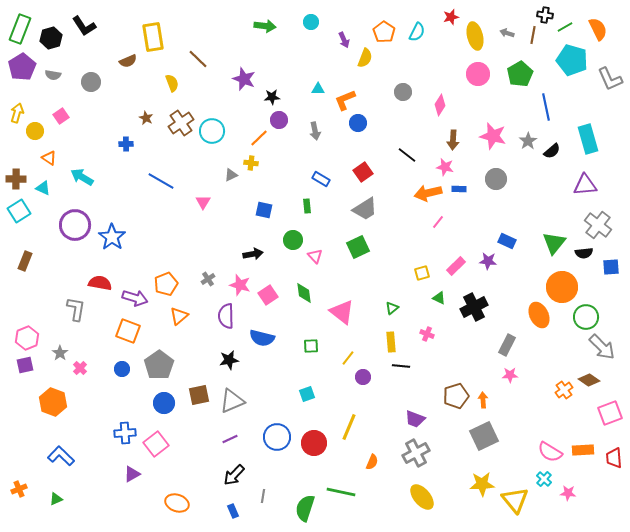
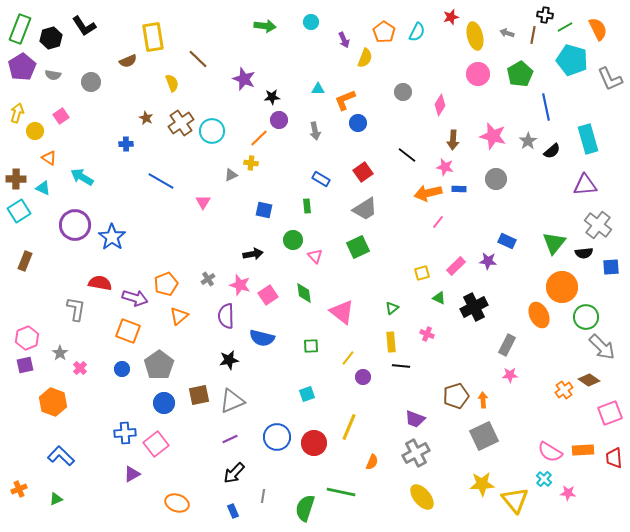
black arrow at (234, 475): moved 2 px up
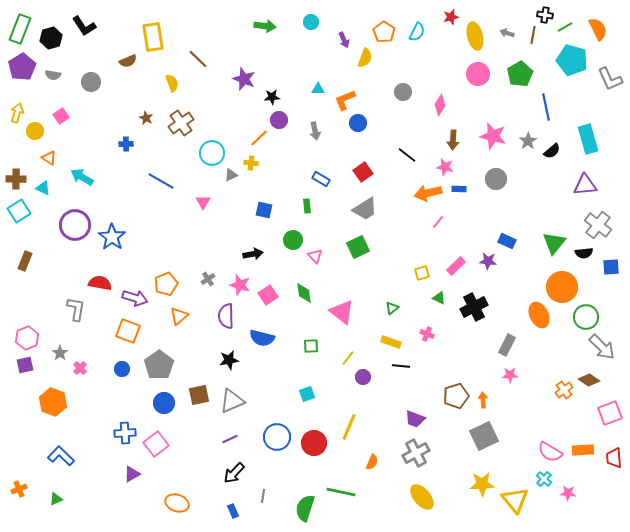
cyan circle at (212, 131): moved 22 px down
yellow rectangle at (391, 342): rotated 66 degrees counterclockwise
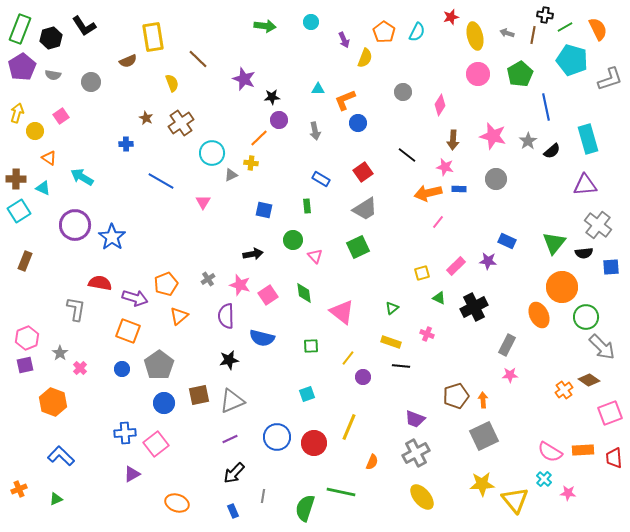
gray L-shape at (610, 79): rotated 84 degrees counterclockwise
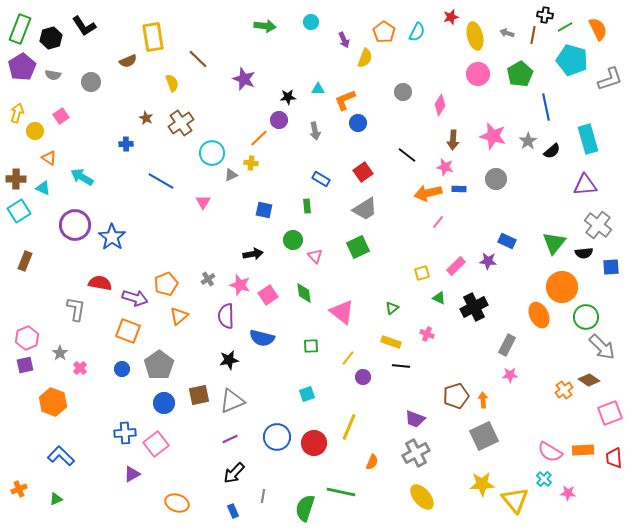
black star at (272, 97): moved 16 px right
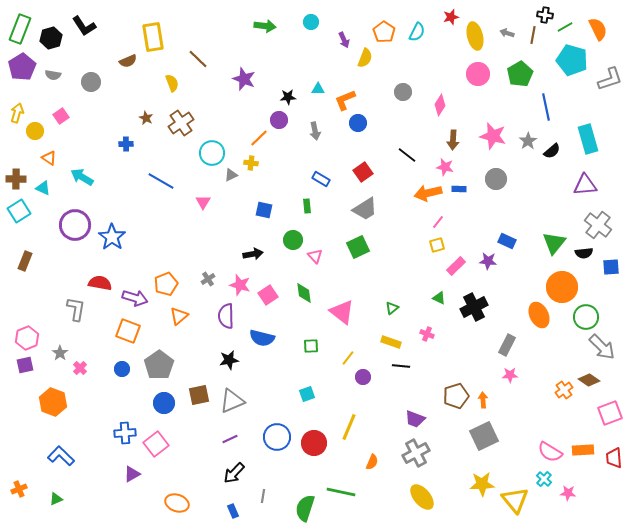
yellow square at (422, 273): moved 15 px right, 28 px up
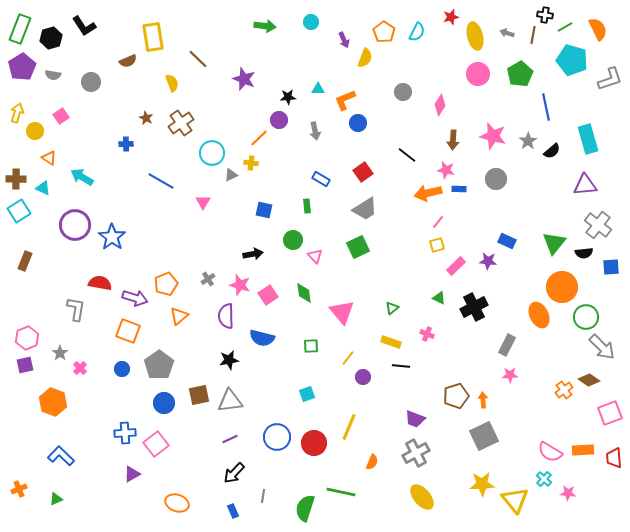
pink star at (445, 167): moved 1 px right, 3 px down
pink triangle at (342, 312): rotated 12 degrees clockwise
gray triangle at (232, 401): moved 2 px left; rotated 16 degrees clockwise
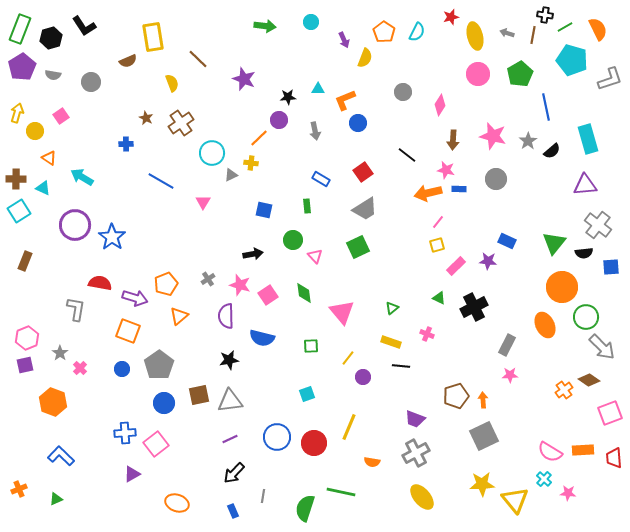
orange ellipse at (539, 315): moved 6 px right, 10 px down
orange semicircle at (372, 462): rotated 77 degrees clockwise
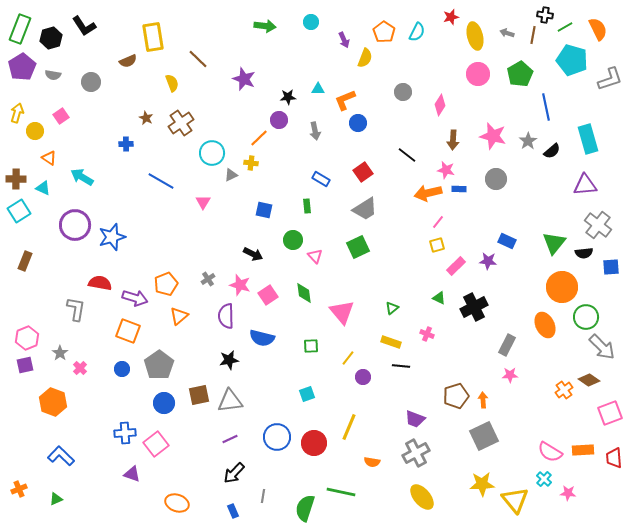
blue star at (112, 237): rotated 20 degrees clockwise
black arrow at (253, 254): rotated 36 degrees clockwise
purple triangle at (132, 474): rotated 48 degrees clockwise
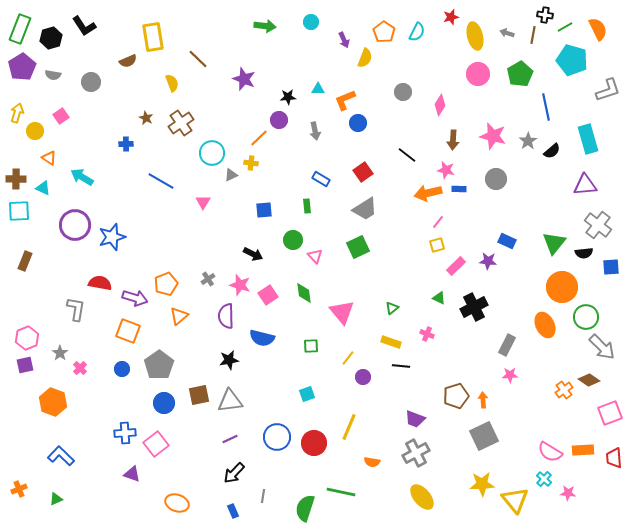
gray L-shape at (610, 79): moved 2 px left, 11 px down
blue square at (264, 210): rotated 18 degrees counterclockwise
cyan square at (19, 211): rotated 30 degrees clockwise
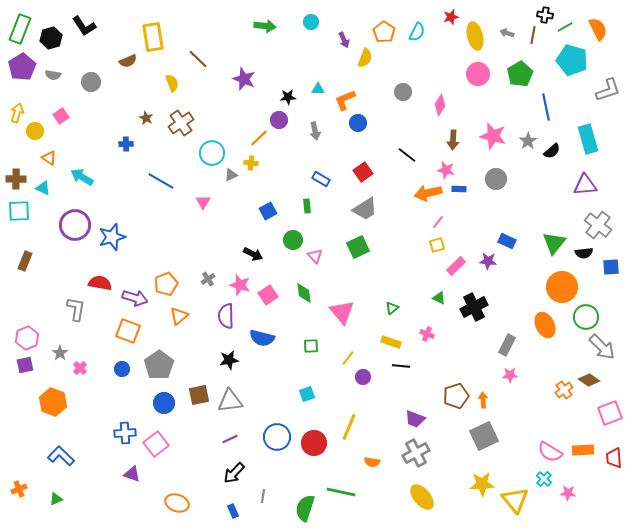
blue square at (264, 210): moved 4 px right, 1 px down; rotated 24 degrees counterclockwise
